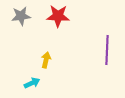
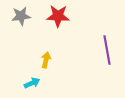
purple line: rotated 12 degrees counterclockwise
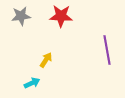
red star: moved 3 px right
yellow arrow: rotated 21 degrees clockwise
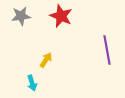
red star: rotated 20 degrees clockwise
cyan arrow: rotated 98 degrees clockwise
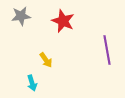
red star: moved 2 px right, 5 px down
yellow arrow: rotated 112 degrees clockwise
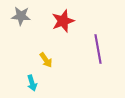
gray star: rotated 12 degrees clockwise
red star: rotated 30 degrees clockwise
purple line: moved 9 px left, 1 px up
